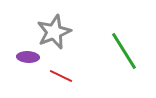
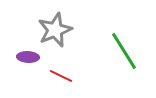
gray star: moved 1 px right, 2 px up
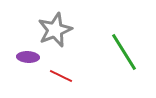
green line: moved 1 px down
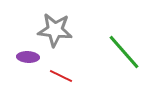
gray star: rotated 28 degrees clockwise
green line: rotated 9 degrees counterclockwise
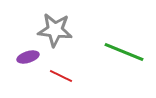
green line: rotated 27 degrees counterclockwise
purple ellipse: rotated 20 degrees counterclockwise
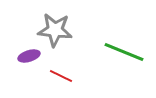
purple ellipse: moved 1 px right, 1 px up
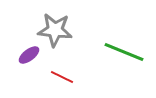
purple ellipse: moved 1 px up; rotated 20 degrees counterclockwise
red line: moved 1 px right, 1 px down
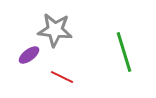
green line: rotated 51 degrees clockwise
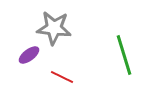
gray star: moved 1 px left, 2 px up
green line: moved 3 px down
